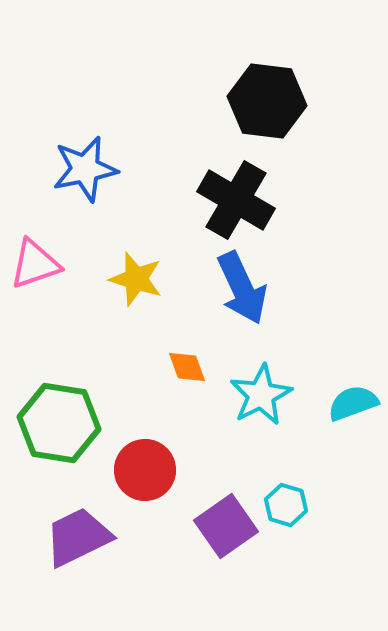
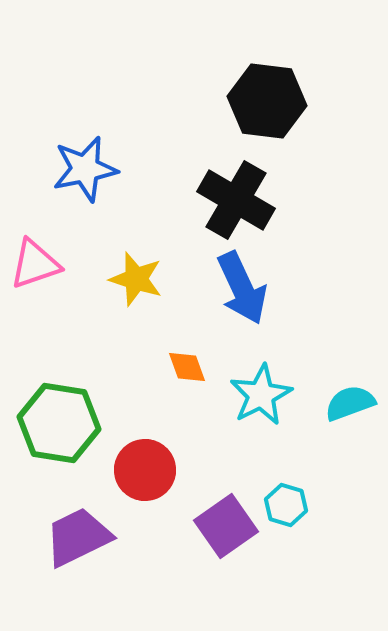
cyan semicircle: moved 3 px left
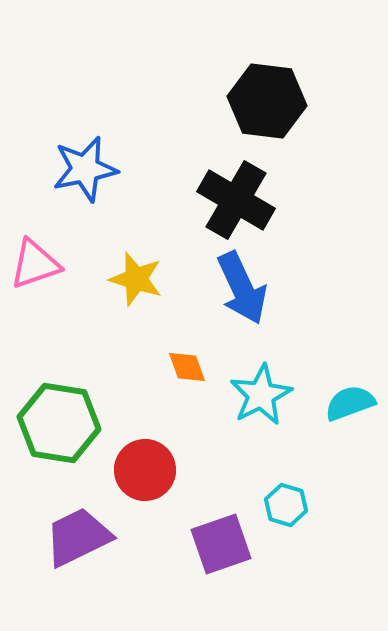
purple square: moved 5 px left, 18 px down; rotated 16 degrees clockwise
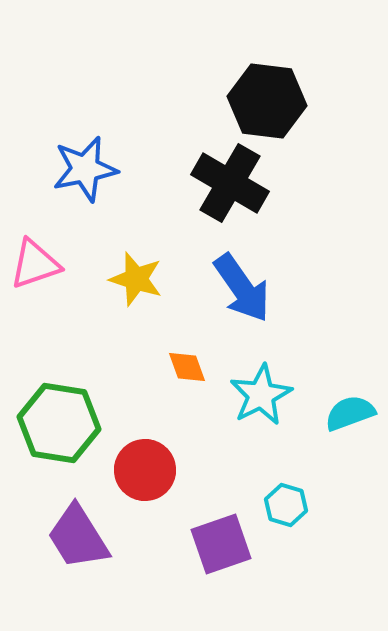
black cross: moved 6 px left, 17 px up
blue arrow: rotated 10 degrees counterclockwise
cyan semicircle: moved 10 px down
purple trapezoid: rotated 96 degrees counterclockwise
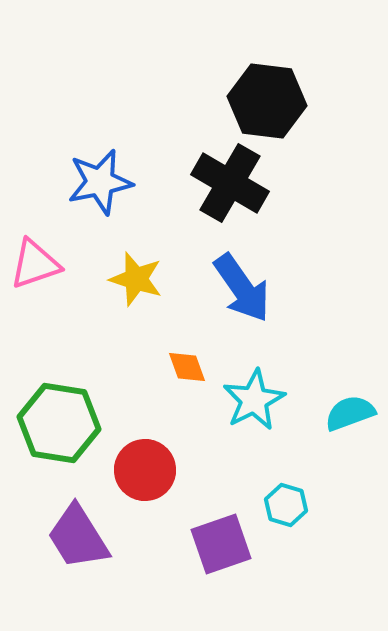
blue star: moved 15 px right, 13 px down
cyan star: moved 7 px left, 5 px down
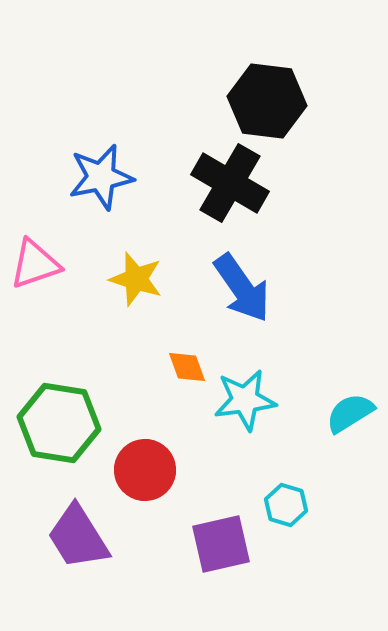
blue star: moved 1 px right, 5 px up
cyan star: moved 9 px left; rotated 20 degrees clockwise
cyan semicircle: rotated 12 degrees counterclockwise
purple square: rotated 6 degrees clockwise
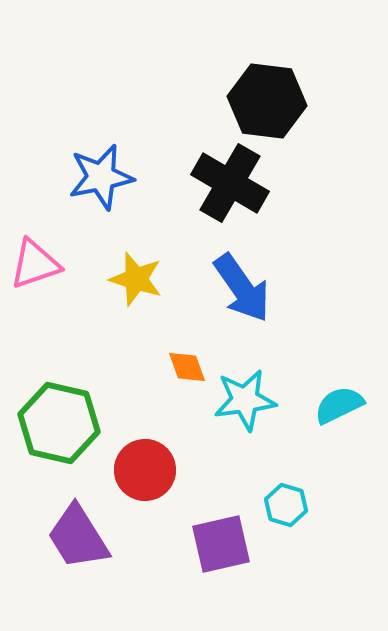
cyan semicircle: moved 11 px left, 8 px up; rotated 6 degrees clockwise
green hexagon: rotated 4 degrees clockwise
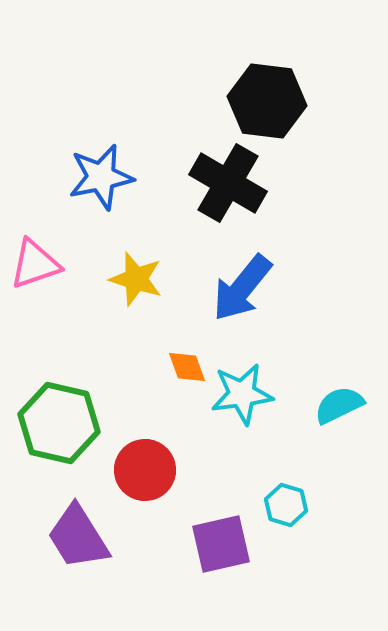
black cross: moved 2 px left
blue arrow: rotated 74 degrees clockwise
cyan star: moved 3 px left, 6 px up
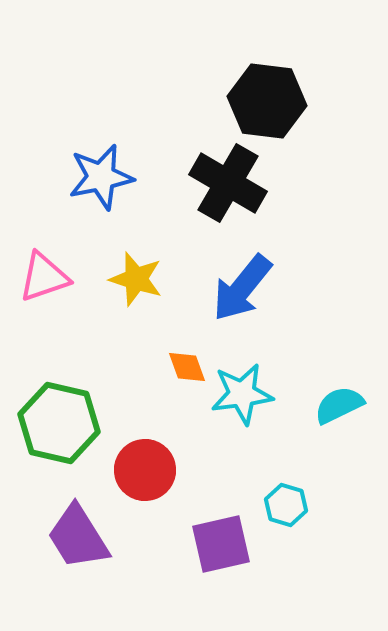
pink triangle: moved 9 px right, 13 px down
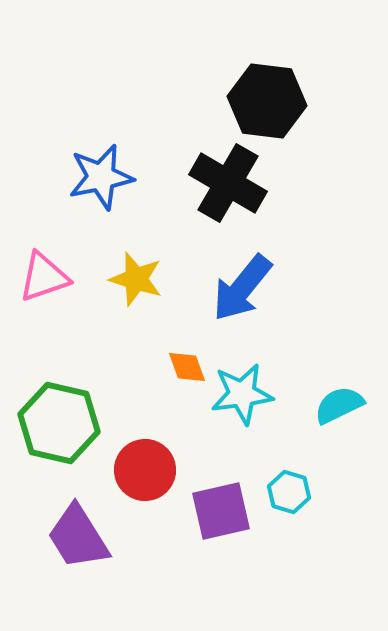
cyan hexagon: moved 3 px right, 13 px up
purple square: moved 33 px up
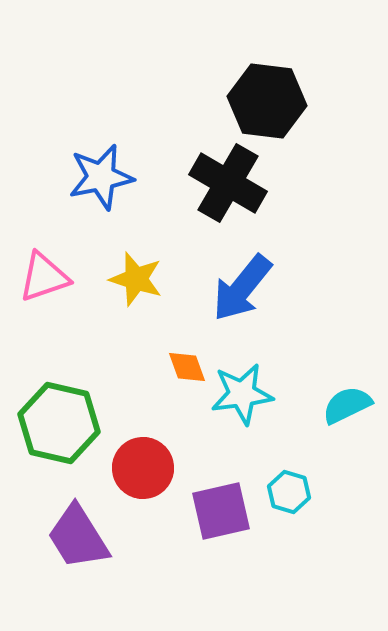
cyan semicircle: moved 8 px right
red circle: moved 2 px left, 2 px up
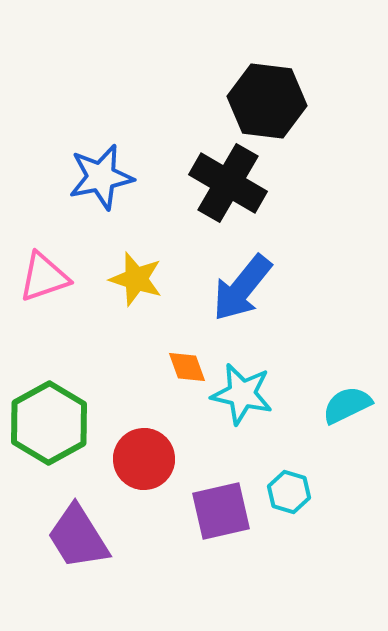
cyan star: rotated 20 degrees clockwise
green hexagon: moved 10 px left; rotated 18 degrees clockwise
red circle: moved 1 px right, 9 px up
